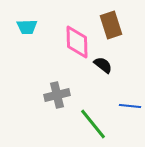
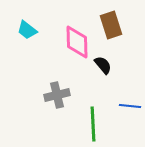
cyan trapezoid: moved 3 px down; rotated 40 degrees clockwise
black semicircle: rotated 12 degrees clockwise
green line: rotated 36 degrees clockwise
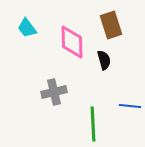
cyan trapezoid: moved 2 px up; rotated 15 degrees clockwise
pink diamond: moved 5 px left
black semicircle: moved 1 px right, 5 px up; rotated 24 degrees clockwise
gray cross: moved 3 px left, 3 px up
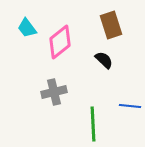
pink diamond: moved 12 px left; rotated 52 degrees clockwise
black semicircle: rotated 30 degrees counterclockwise
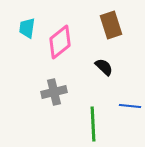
cyan trapezoid: rotated 45 degrees clockwise
black semicircle: moved 7 px down
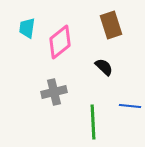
green line: moved 2 px up
